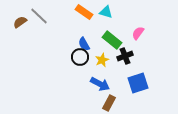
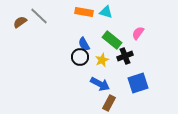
orange rectangle: rotated 24 degrees counterclockwise
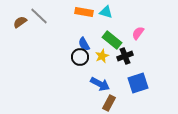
yellow star: moved 4 px up
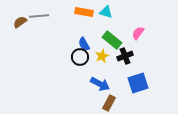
gray line: rotated 48 degrees counterclockwise
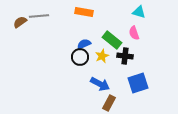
cyan triangle: moved 33 px right
pink semicircle: moved 4 px left; rotated 56 degrees counterclockwise
blue semicircle: rotated 96 degrees clockwise
black cross: rotated 28 degrees clockwise
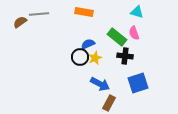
cyan triangle: moved 2 px left
gray line: moved 2 px up
green rectangle: moved 5 px right, 3 px up
blue semicircle: moved 4 px right
yellow star: moved 7 px left, 2 px down
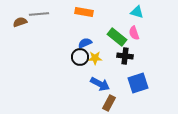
brown semicircle: rotated 16 degrees clockwise
blue semicircle: moved 3 px left, 1 px up
yellow star: rotated 24 degrees clockwise
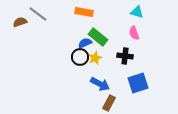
gray line: moved 1 px left; rotated 42 degrees clockwise
green rectangle: moved 19 px left
yellow star: rotated 24 degrees counterclockwise
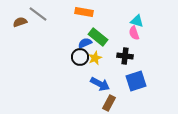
cyan triangle: moved 9 px down
blue square: moved 2 px left, 2 px up
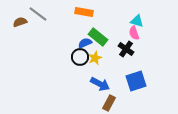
black cross: moved 1 px right, 7 px up; rotated 28 degrees clockwise
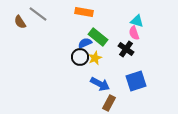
brown semicircle: rotated 104 degrees counterclockwise
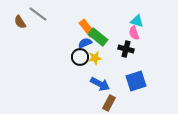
orange rectangle: moved 3 px right, 16 px down; rotated 42 degrees clockwise
black cross: rotated 21 degrees counterclockwise
yellow star: rotated 16 degrees clockwise
